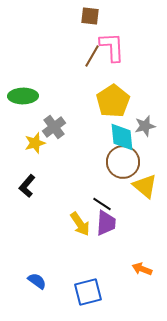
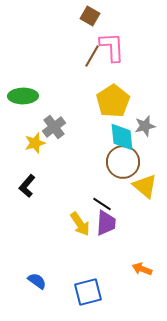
brown square: rotated 24 degrees clockwise
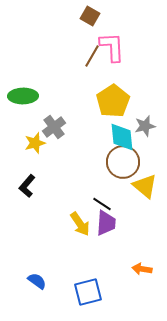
orange arrow: rotated 12 degrees counterclockwise
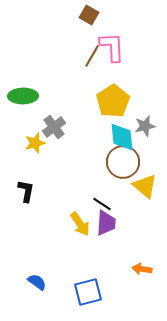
brown square: moved 1 px left, 1 px up
black L-shape: moved 1 px left, 5 px down; rotated 150 degrees clockwise
blue semicircle: moved 1 px down
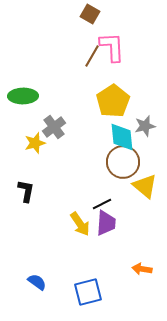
brown square: moved 1 px right, 1 px up
black line: rotated 60 degrees counterclockwise
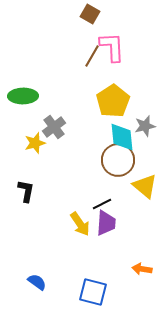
brown circle: moved 5 px left, 2 px up
blue square: moved 5 px right; rotated 28 degrees clockwise
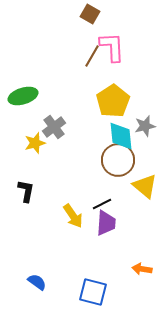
green ellipse: rotated 16 degrees counterclockwise
cyan diamond: moved 1 px left, 1 px up
yellow arrow: moved 7 px left, 8 px up
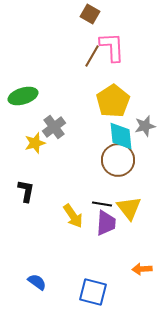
yellow triangle: moved 16 px left, 22 px down; rotated 12 degrees clockwise
black line: rotated 36 degrees clockwise
orange arrow: rotated 12 degrees counterclockwise
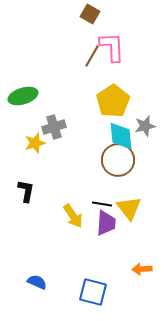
gray cross: rotated 20 degrees clockwise
blue semicircle: rotated 12 degrees counterclockwise
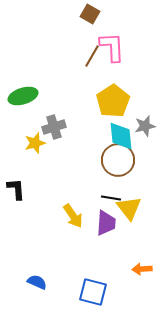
black L-shape: moved 10 px left, 2 px up; rotated 15 degrees counterclockwise
black line: moved 9 px right, 6 px up
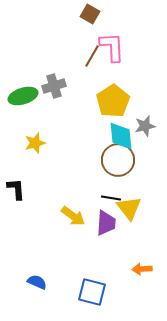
gray cross: moved 41 px up
yellow arrow: rotated 20 degrees counterclockwise
blue square: moved 1 px left
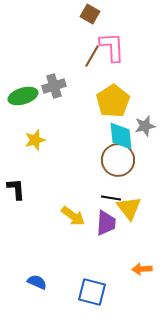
yellow star: moved 3 px up
